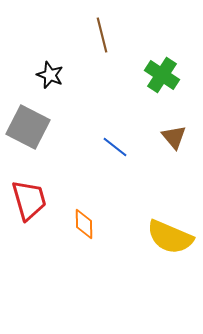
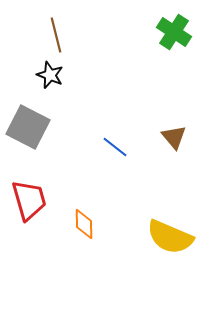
brown line: moved 46 px left
green cross: moved 12 px right, 43 px up
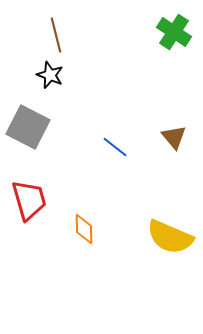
orange diamond: moved 5 px down
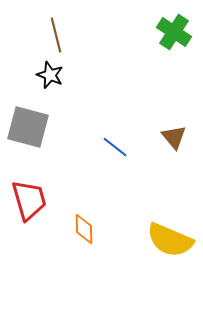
gray square: rotated 12 degrees counterclockwise
yellow semicircle: moved 3 px down
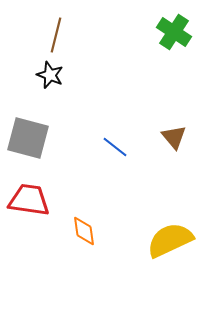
brown line: rotated 28 degrees clockwise
gray square: moved 11 px down
red trapezoid: rotated 66 degrees counterclockwise
orange diamond: moved 2 px down; rotated 8 degrees counterclockwise
yellow semicircle: rotated 132 degrees clockwise
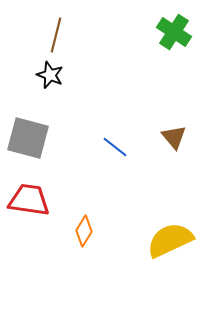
orange diamond: rotated 40 degrees clockwise
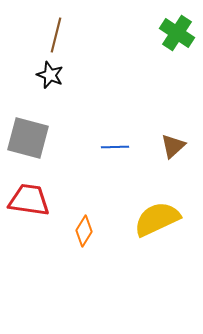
green cross: moved 3 px right, 1 px down
brown triangle: moved 1 px left, 9 px down; rotated 28 degrees clockwise
blue line: rotated 40 degrees counterclockwise
yellow semicircle: moved 13 px left, 21 px up
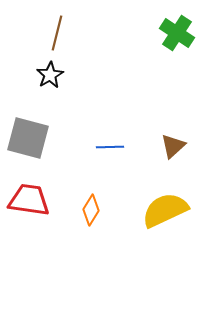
brown line: moved 1 px right, 2 px up
black star: rotated 20 degrees clockwise
blue line: moved 5 px left
yellow semicircle: moved 8 px right, 9 px up
orange diamond: moved 7 px right, 21 px up
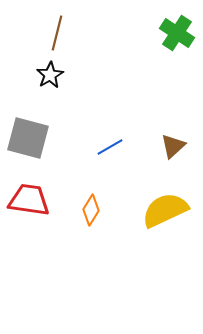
blue line: rotated 28 degrees counterclockwise
